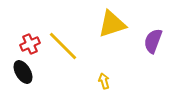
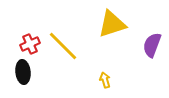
purple semicircle: moved 1 px left, 4 px down
black ellipse: rotated 25 degrees clockwise
yellow arrow: moved 1 px right, 1 px up
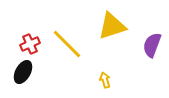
yellow triangle: moved 2 px down
yellow line: moved 4 px right, 2 px up
black ellipse: rotated 35 degrees clockwise
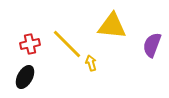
yellow triangle: rotated 24 degrees clockwise
red cross: rotated 12 degrees clockwise
black ellipse: moved 2 px right, 5 px down
yellow arrow: moved 14 px left, 17 px up
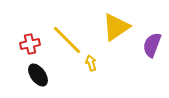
yellow triangle: moved 4 px right, 1 px down; rotated 40 degrees counterclockwise
yellow line: moved 4 px up
black ellipse: moved 13 px right, 2 px up; rotated 65 degrees counterclockwise
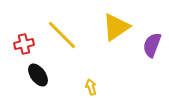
yellow line: moved 5 px left, 5 px up
red cross: moved 6 px left
yellow arrow: moved 24 px down
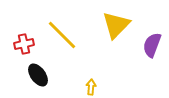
yellow triangle: moved 2 px up; rotated 12 degrees counterclockwise
yellow arrow: rotated 21 degrees clockwise
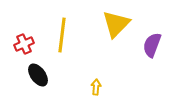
yellow triangle: moved 1 px up
yellow line: rotated 52 degrees clockwise
red cross: rotated 12 degrees counterclockwise
yellow arrow: moved 5 px right
